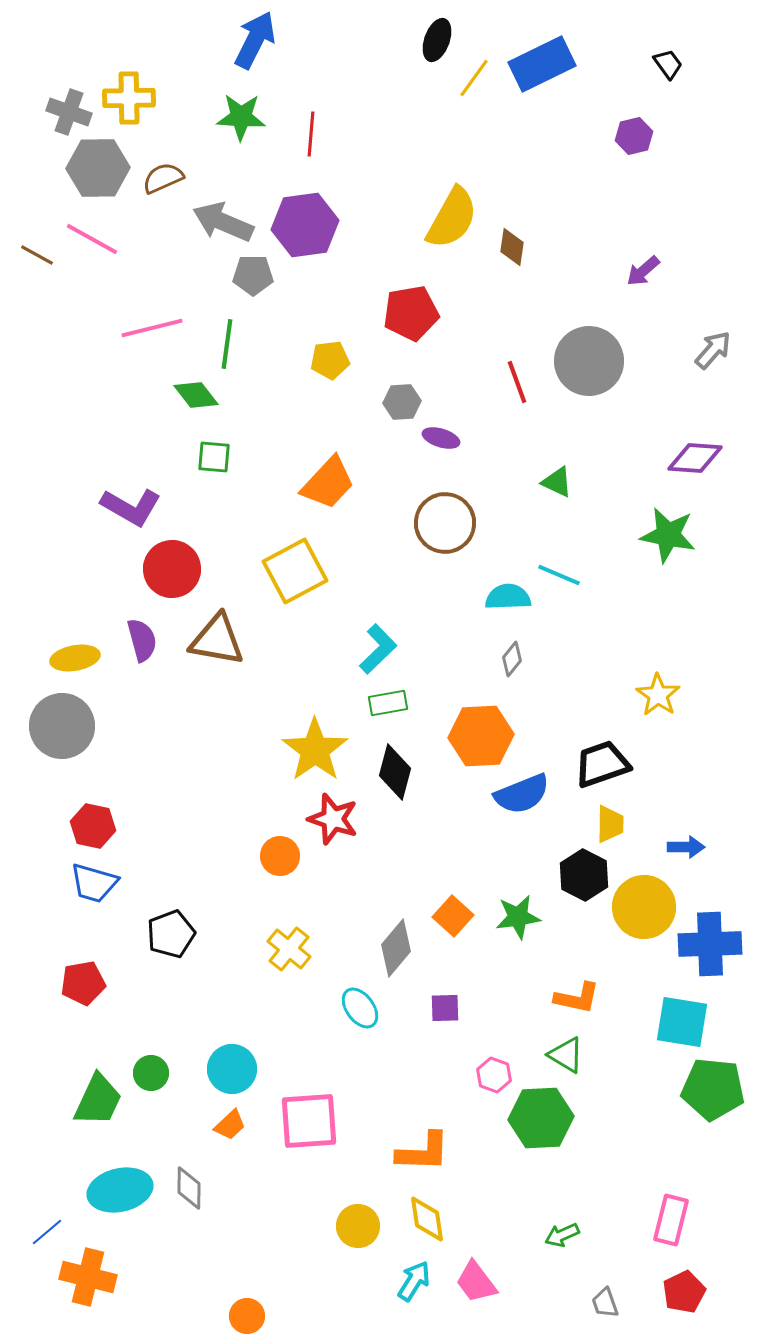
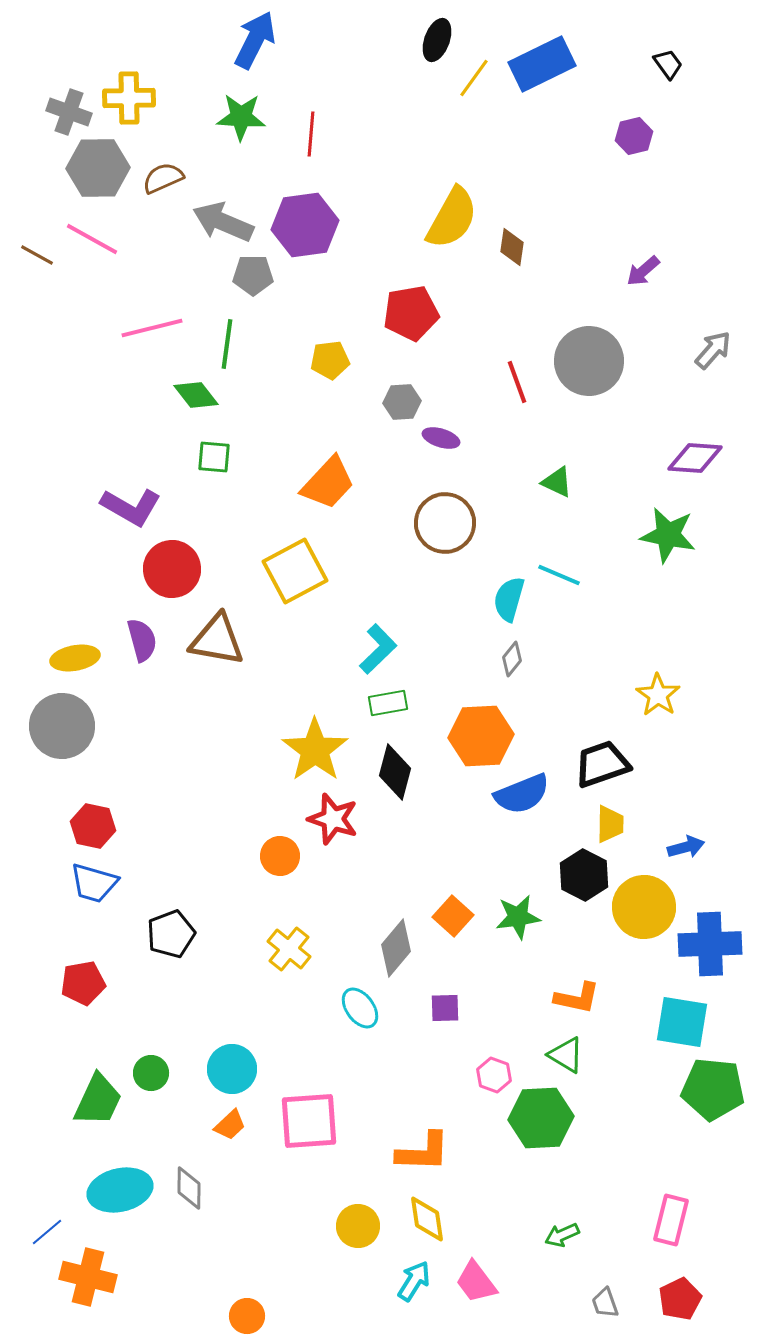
cyan semicircle at (508, 597): moved 1 px right, 2 px down; rotated 72 degrees counterclockwise
blue arrow at (686, 847): rotated 15 degrees counterclockwise
red pentagon at (684, 1292): moved 4 px left, 7 px down
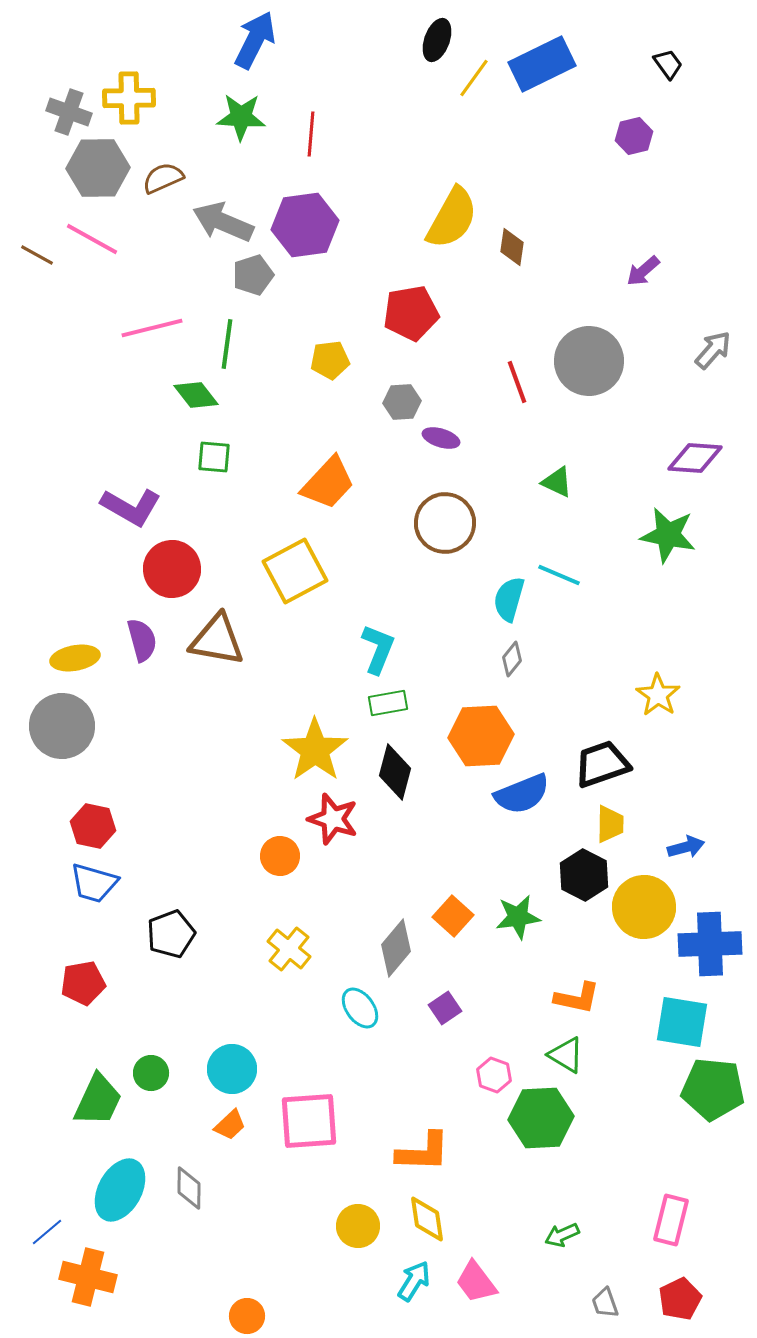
gray pentagon at (253, 275): rotated 18 degrees counterclockwise
cyan L-shape at (378, 649): rotated 24 degrees counterclockwise
purple square at (445, 1008): rotated 32 degrees counterclockwise
cyan ellipse at (120, 1190): rotated 48 degrees counterclockwise
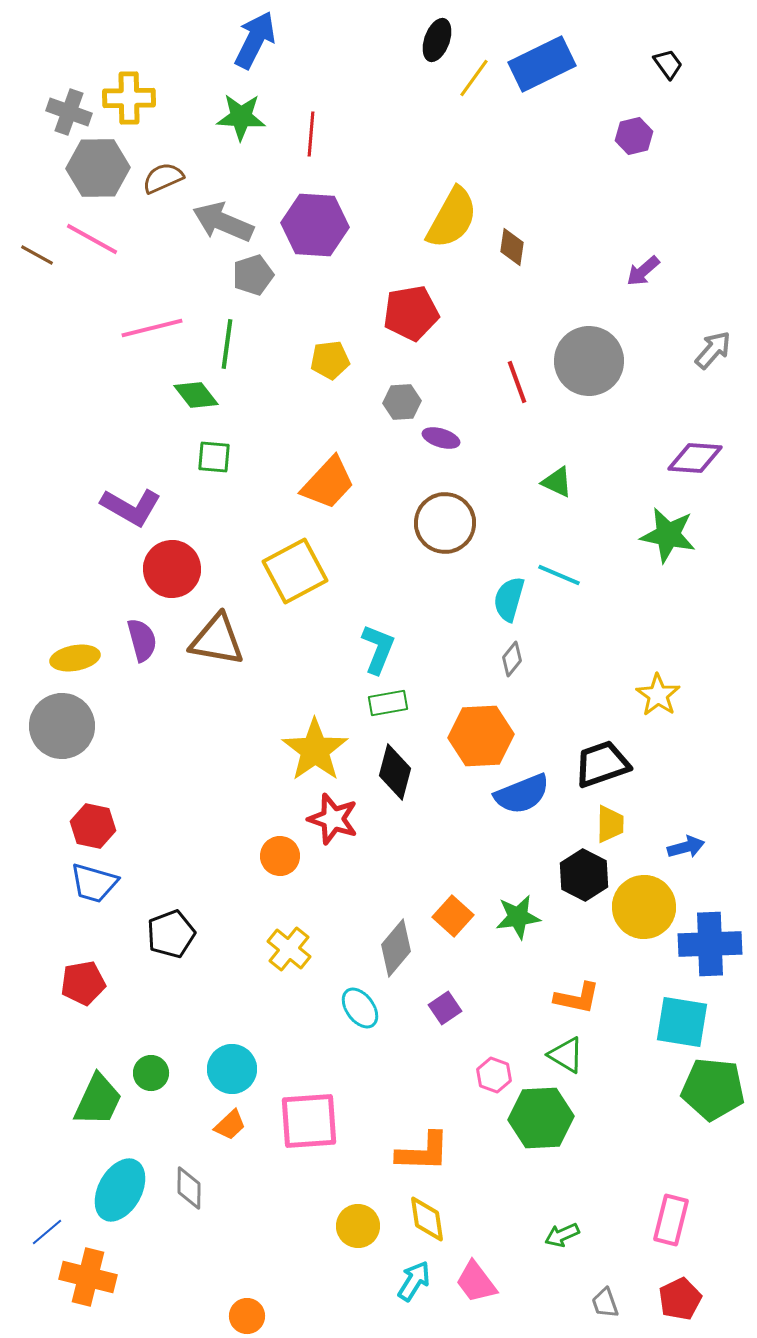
purple hexagon at (305, 225): moved 10 px right; rotated 12 degrees clockwise
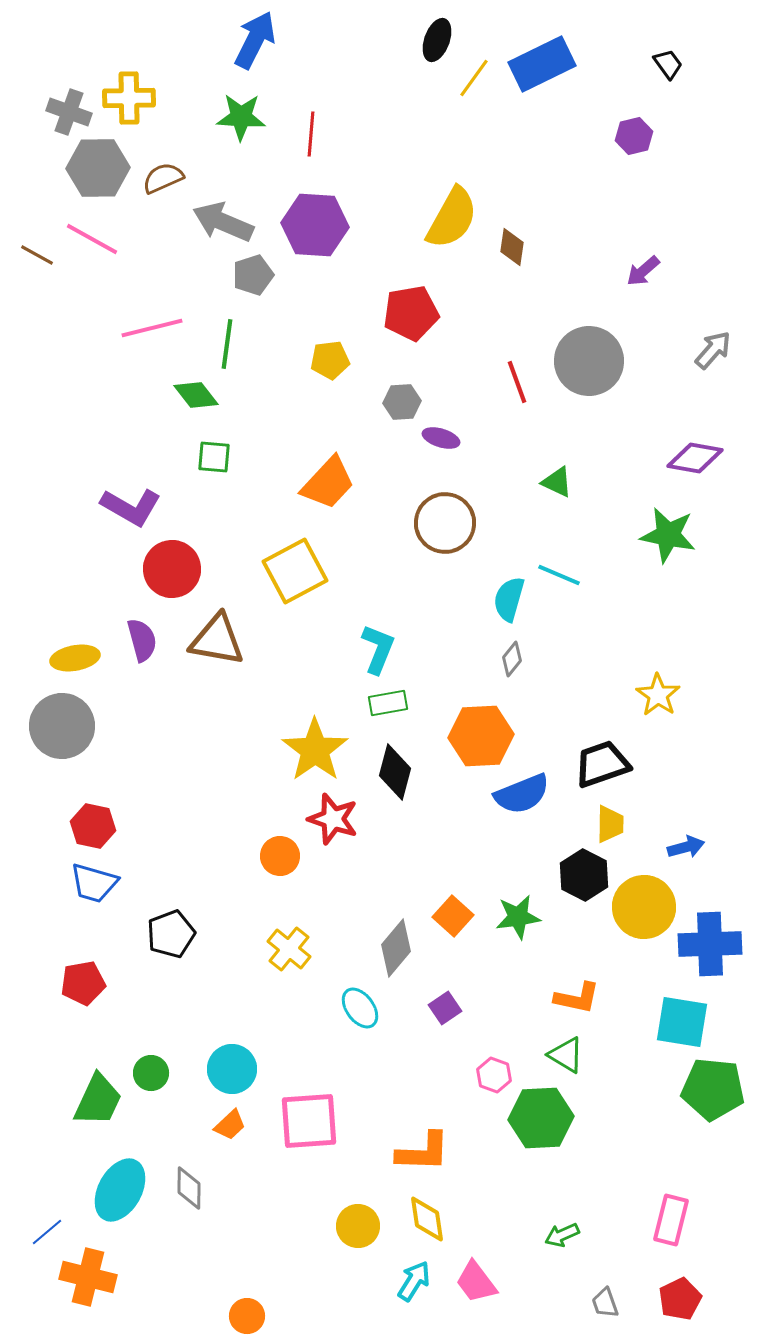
purple diamond at (695, 458): rotated 6 degrees clockwise
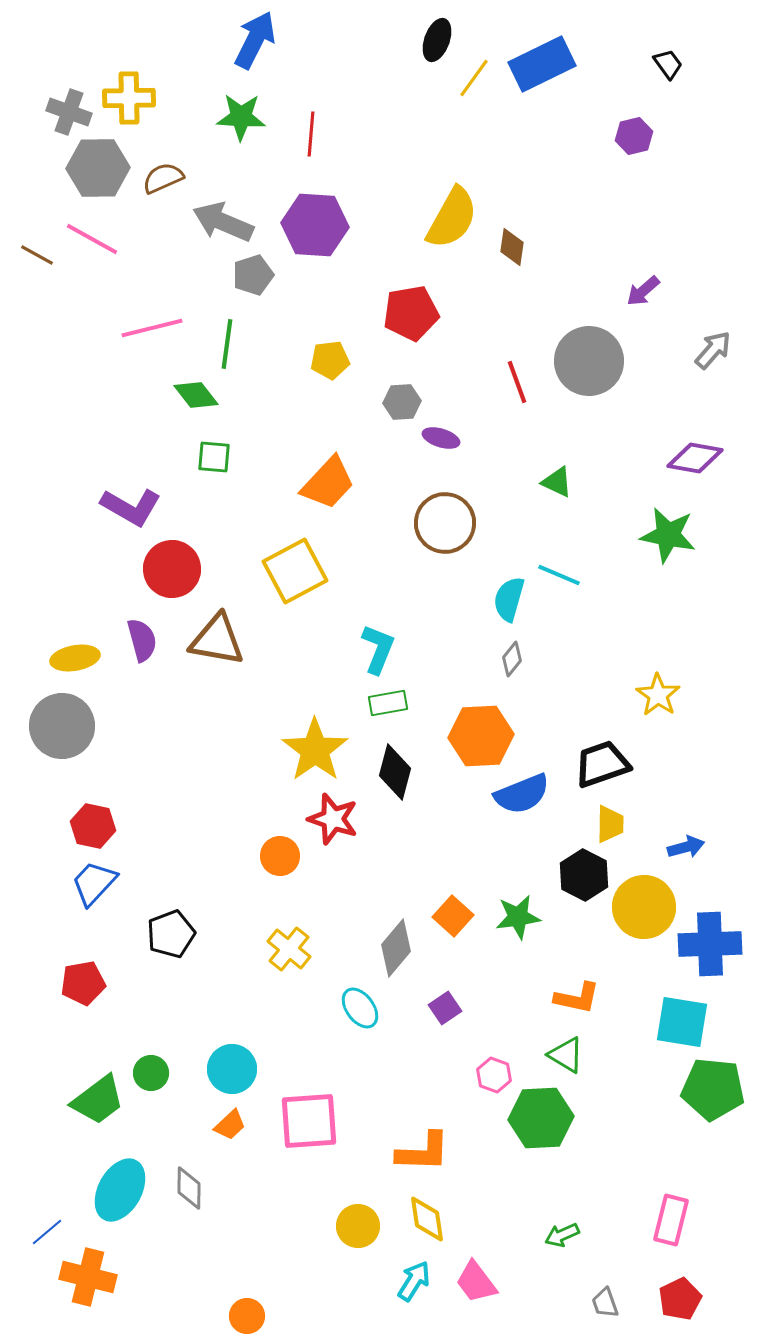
purple arrow at (643, 271): moved 20 px down
blue trapezoid at (94, 883): rotated 117 degrees clockwise
green trapezoid at (98, 1100): rotated 28 degrees clockwise
